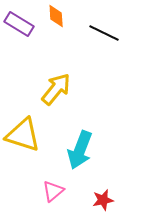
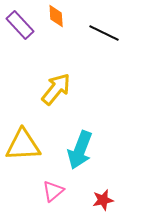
purple rectangle: moved 1 px right, 1 px down; rotated 16 degrees clockwise
yellow triangle: moved 10 px down; rotated 21 degrees counterclockwise
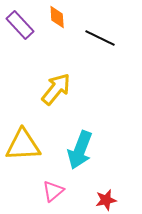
orange diamond: moved 1 px right, 1 px down
black line: moved 4 px left, 5 px down
red star: moved 3 px right
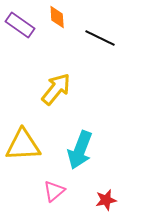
purple rectangle: rotated 12 degrees counterclockwise
pink triangle: moved 1 px right
